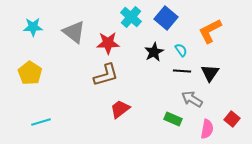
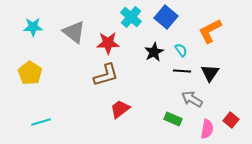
blue square: moved 1 px up
red square: moved 1 px left, 1 px down
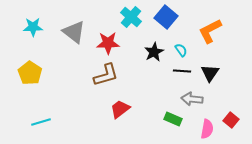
gray arrow: rotated 25 degrees counterclockwise
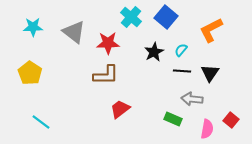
orange L-shape: moved 1 px right, 1 px up
cyan semicircle: rotated 104 degrees counterclockwise
brown L-shape: rotated 16 degrees clockwise
cyan line: rotated 54 degrees clockwise
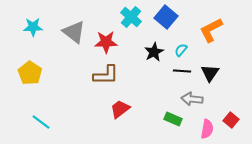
red star: moved 2 px left, 1 px up
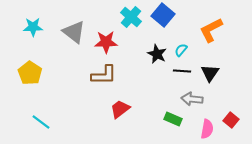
blue square: moved 3 px left, 2 px up
black star: moved 3 px right, 2 px down; rotated 18 degrees counterclockwise
brown L-shape: moved 2 px left
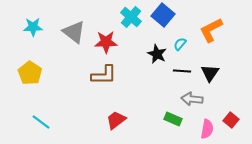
cyan semicircle: moved 1 px left, 6 px up
red trapezoid: moved 4 px left, 11 px down
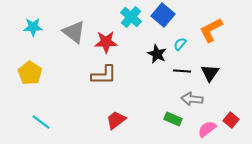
pink semicircle: rotated 138 degrees counterclockwise
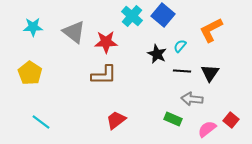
cyan cross: moved 1 px right, 1 px up
cyan semicircle: moved 2 px down
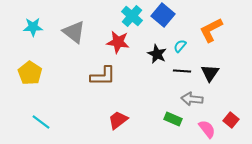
red star: moved 12 px right; rotated 10 degrees clockwise
brown L-shape: moved 1 px left, 1 px down
red trapezoid: moved 2 px right
pink semicircle: rotated 90 degrees clockwise
